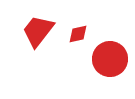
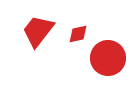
red circle: moved 2 px left, 1 px up
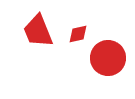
red trapezoid: rotated 60 degrees counterclockwise
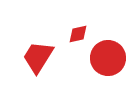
red trapezoid: moved 26 px down; rotated 54 degrees clockwise
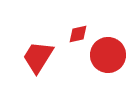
red circle: moved 3 px up
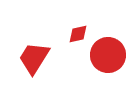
red trapezoid: moved 4 px left, 1 px down
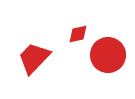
red trapezoid: rotated 12 degrees clockwise
